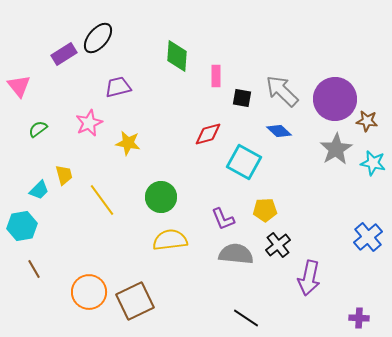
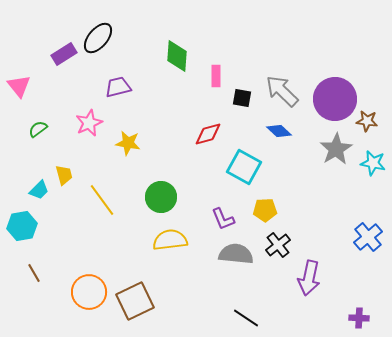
cyan square: moved 5 px down
brown line: moved 4 px down
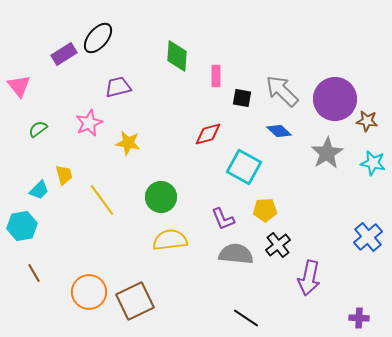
gray star: moved 9 px left, 4 px down
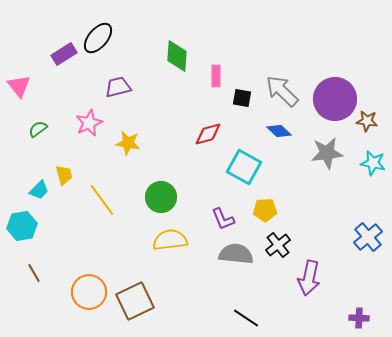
gray star: rotated 24 degrees clockwise
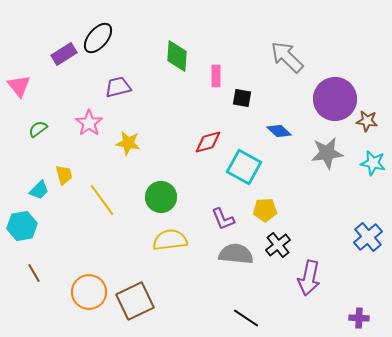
gray arrow: moved 5 px right, 34 px up
pink star: rotated 12 degrees counterclockwise
red diamond: moved 8 px down
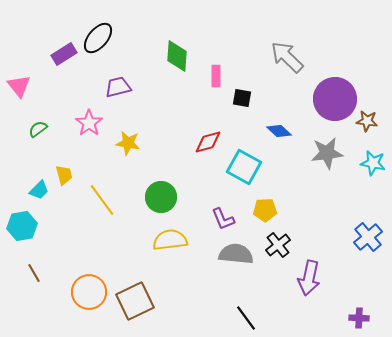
black line: rotated 20 degrees clockwise
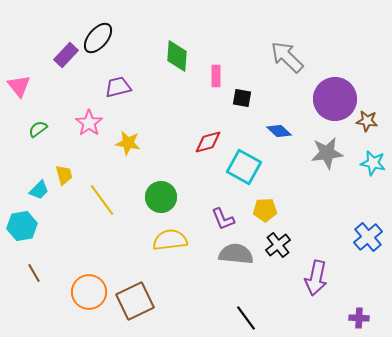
purple rectangle: moved 2 px right, 1 px down; rotated 15 degrees counterclockwise
purple arrow: moved 7 px right
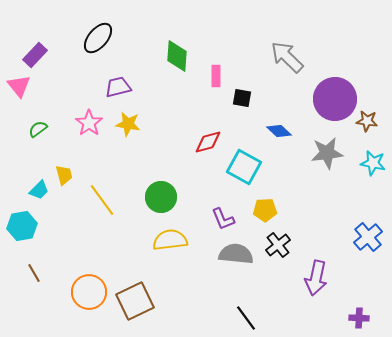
purple rectangle: moved 31 px left
yellow star: moved 19 px up
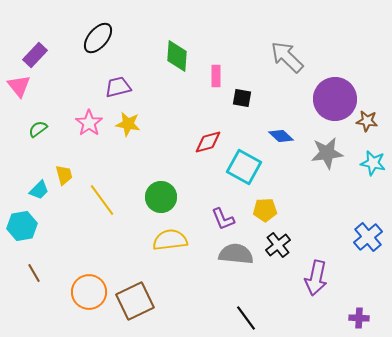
blue diamond: moved 2 px right, 5 px down
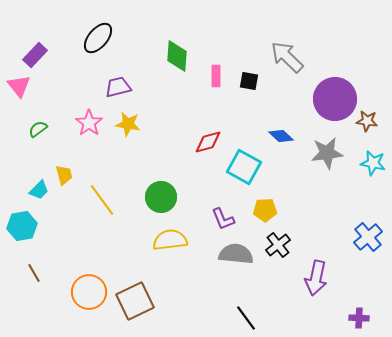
black square: moved 7 px right, 17 px up
